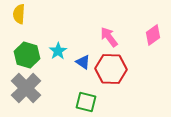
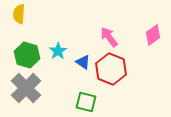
red hexagon: rotated 20 degrees clockwise
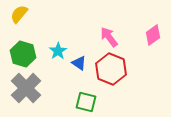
yellow semicircle: rotated 36 degrees clockwise
green hexagon: moved 4 px left, 1 px up
blue triangle: moved 4 px left, 1 px down
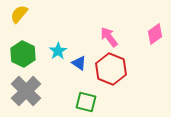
pink diamond: moved 2 px right, 1 px up
green hexagon: rotated 10 degrees clockwise
gray cross: moved 3 px down
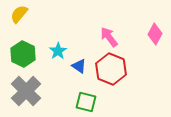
pink diamond: rotated 25 degrees counterclockwise
blue triangle: moved 3 px down
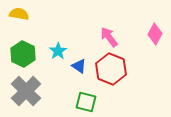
yellow semicircle: rotated 60 degrees clockwise
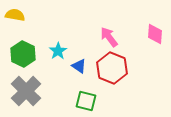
yellow semicircle: moved 4 px left, 1 px down
pink diamond: rotated 25 degrees counterclockwise
red hexagon: moved 1 px right, 1 px up
green square: moved 1 px up
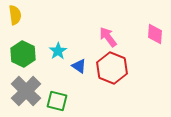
yellow semicircle: rotated 72 degrees clockwise
pink arrow: moved 1 px left
green square: moved 29 px left
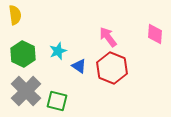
cyan star: rotated 12 degrees clockwise
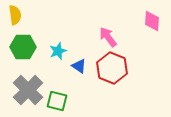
pink diamond: moved 3 px left, 13 px up
green hexagon: moved 7 px up; rotated 25 degrees counterclockwise
gray cross: moved 2 px right, 1 px up
